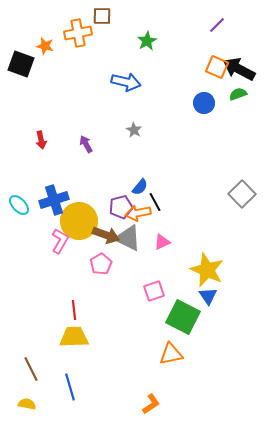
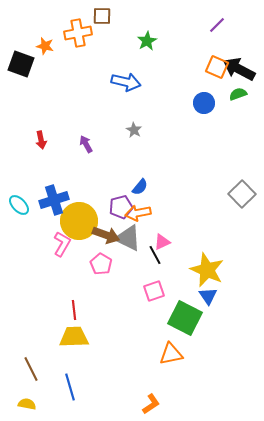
black line: moved 53 px down
pink L-shape: moved 2 px right, 3 px down
pink pentagon: rotated 10 degrees counterclockwise
green square: moved 2 px right, 1 px down
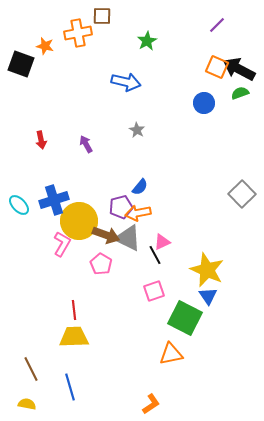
green semicircle: moved 2 px right, 1 px up
gray star: moved 3 px right
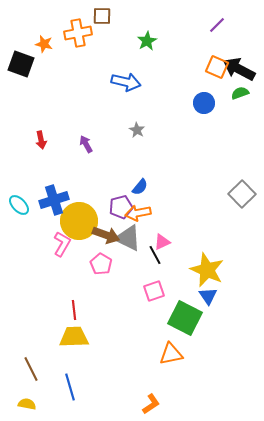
orange star: moved 1 px left, 2 px up
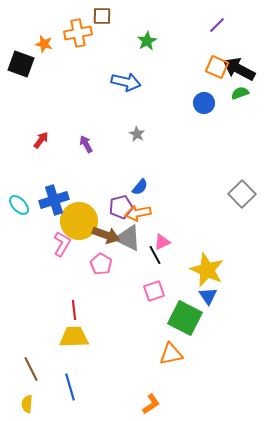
gray star: moved 4 px down
red arrow: rotated 132 degrees counterclockwise
yellow semicircle: rotated 96 degrees counterclockwise
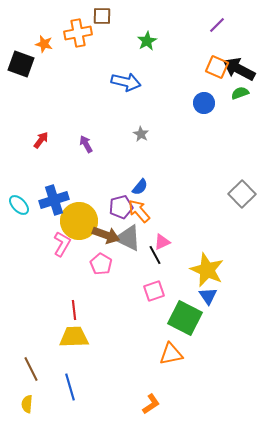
gray star: moved 4 px right
orange arrow: moved 1 px right, 2 px up; rotated 60 degrees clockwise
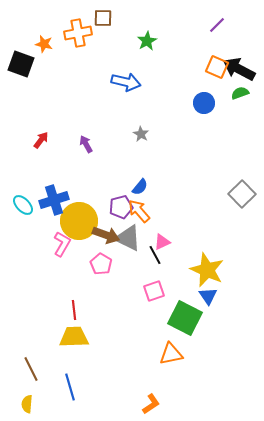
brown square: moved 1 px right, 2 px down
cyan ellipse: moved 4 px right
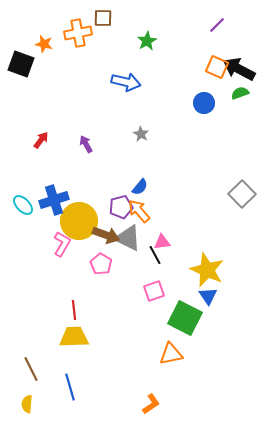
pink triangle: rotated 18 degrees clockwise
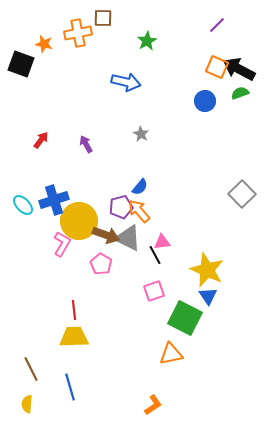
blue circle: moved 1 px right, 2 px up
orange L-shape: moved 2 px right, 1 px down
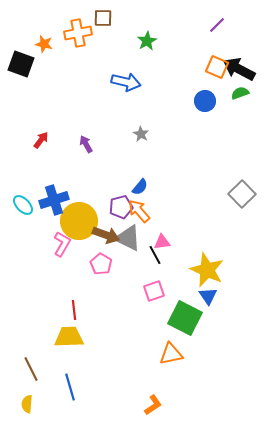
yellow trapezoid: moved 5 px left
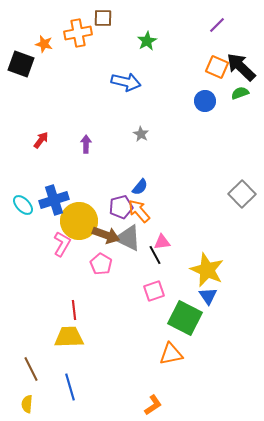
black arrow: moved 2 px right, 2 px up; rotated 16 degrees clockwise
purple arrow: rotated 30 degrees clockwise
